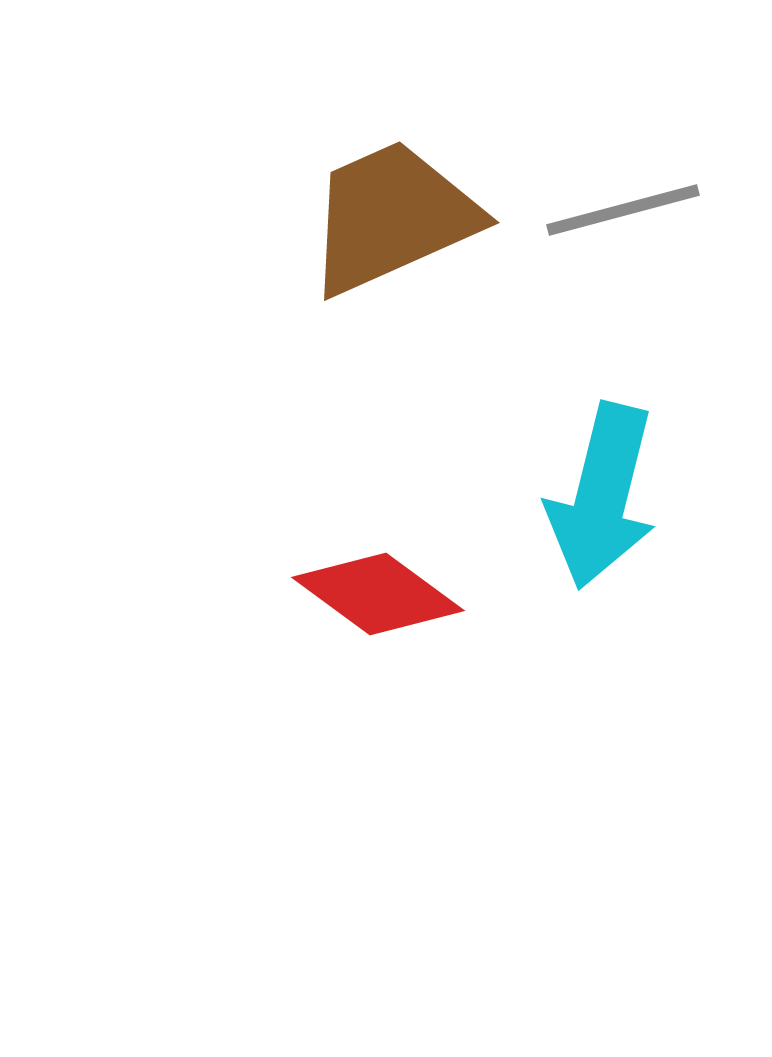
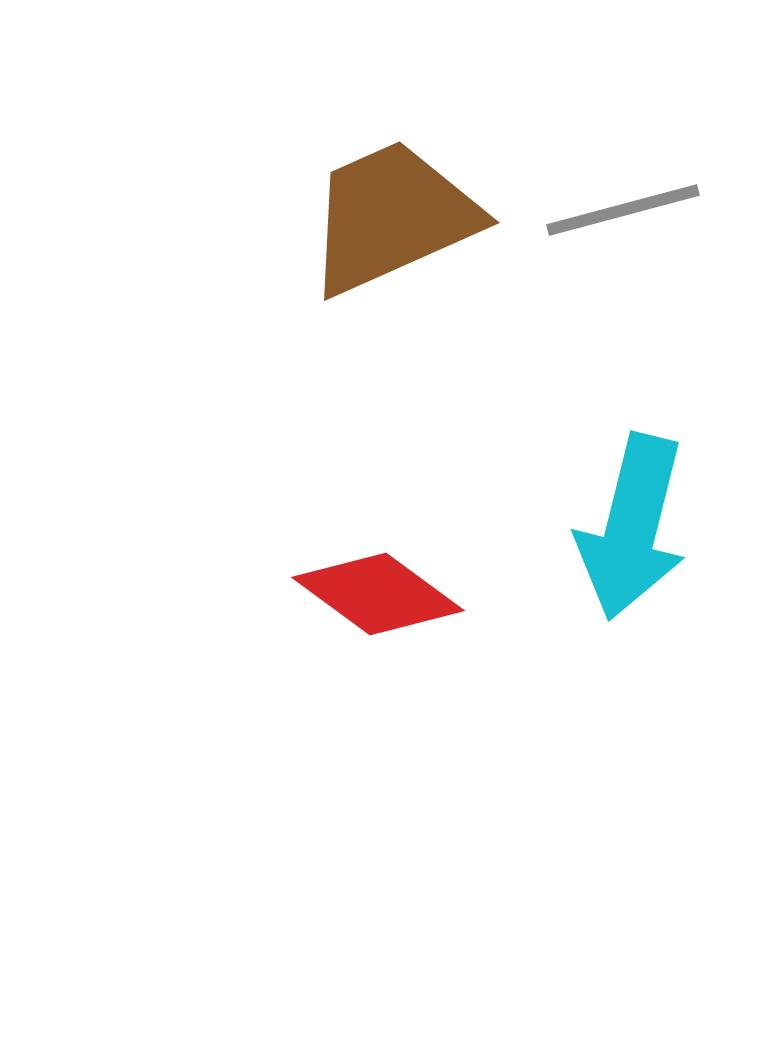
cyan arrow: moved 30 px right, 31 px down
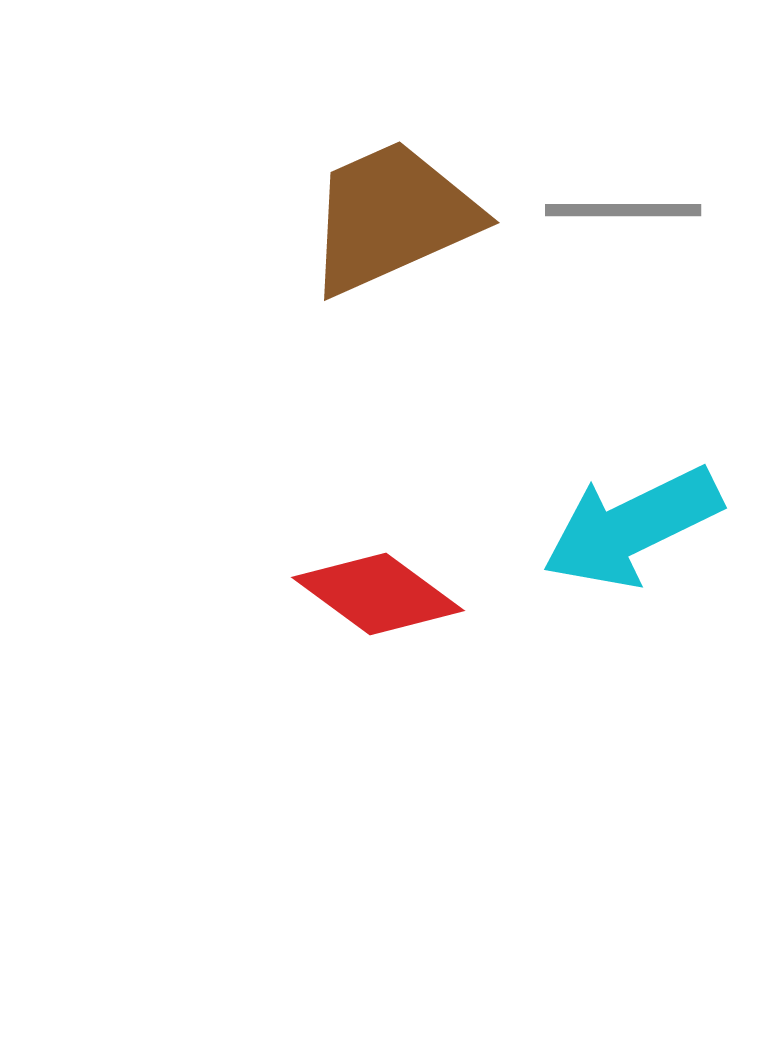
gray line: rotated 15 degrees clockwise
cyan arrow: rotated 50 degrees clockwise
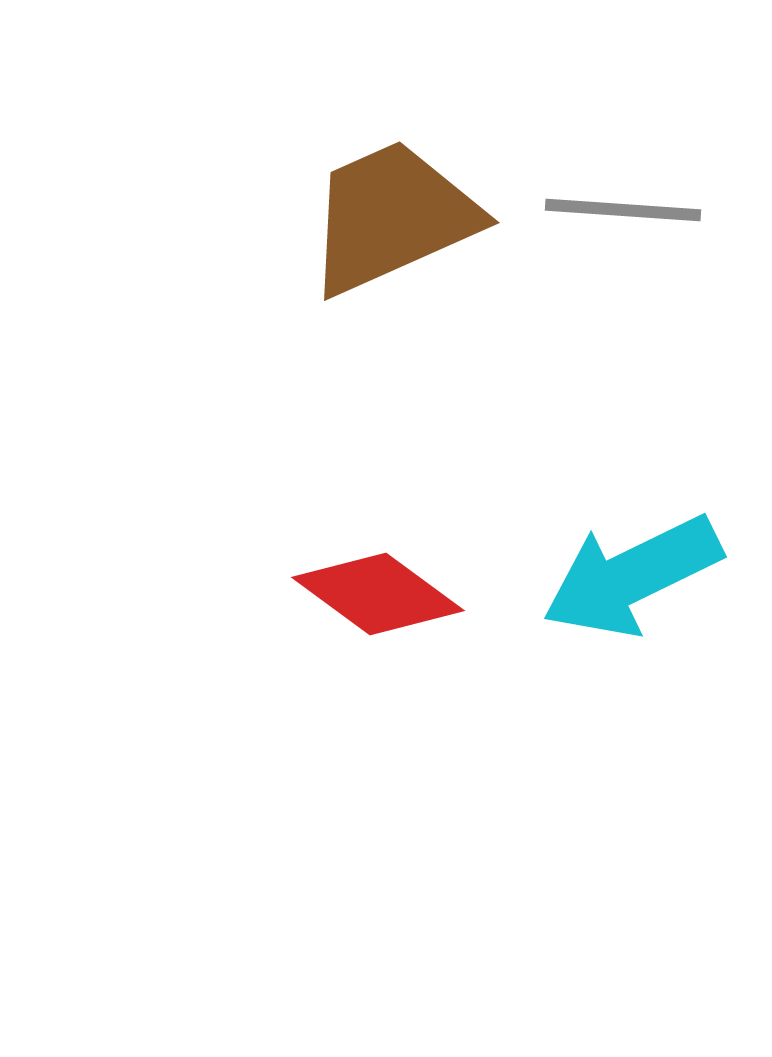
gray line: rotated 4 degrees clockwise
cyan arrow: moved 49 px down
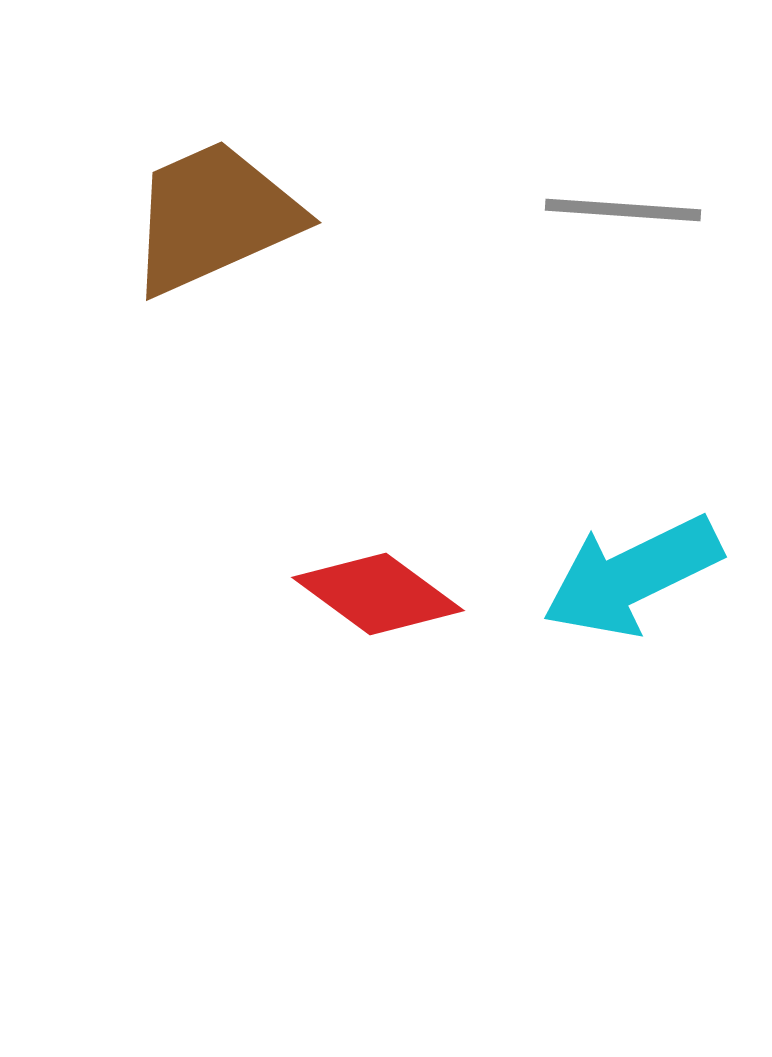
brown trapezoid: moved 178 px left
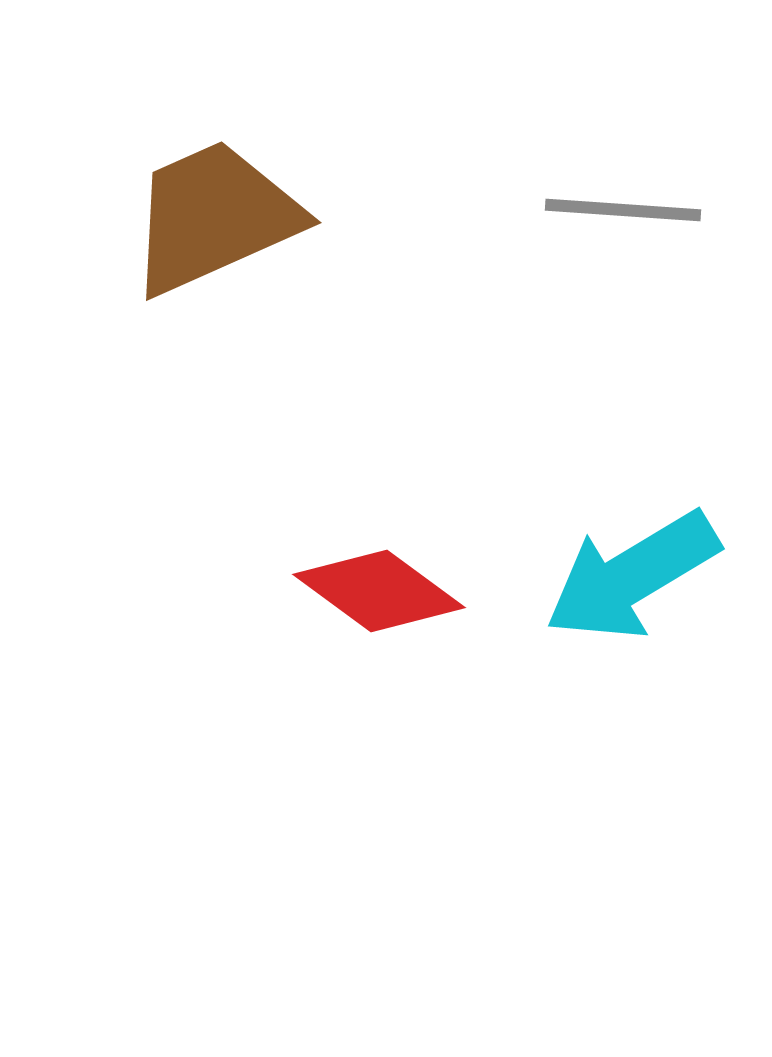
cyan arrow: rotated 5 degrees counterclockwise
red diamond: moved 1 px right, 3 px up
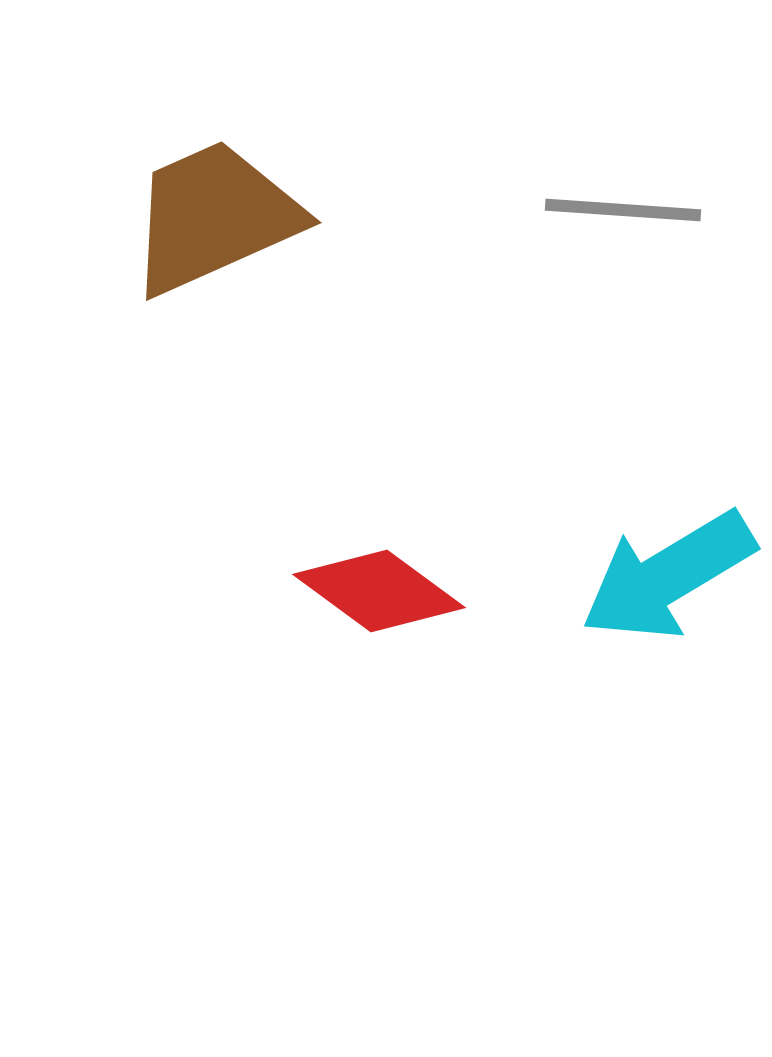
cyan arrow: moved 36 px right
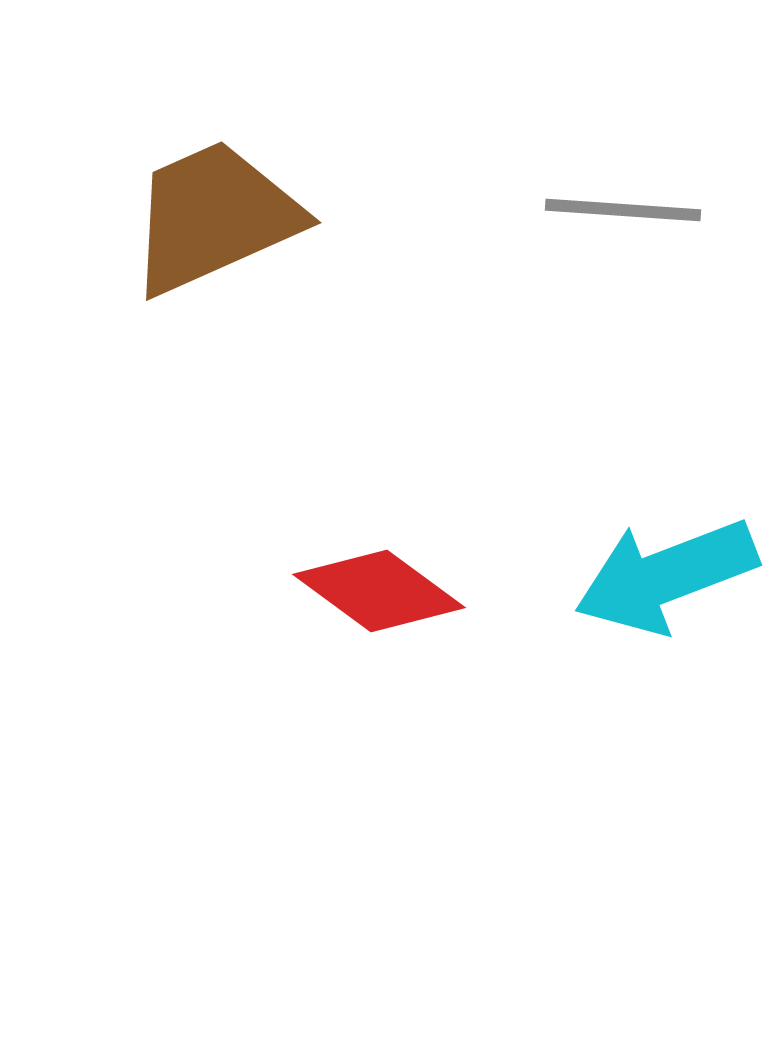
cyan arrow: moved 2 px left; rotated 10 degrees clockwise
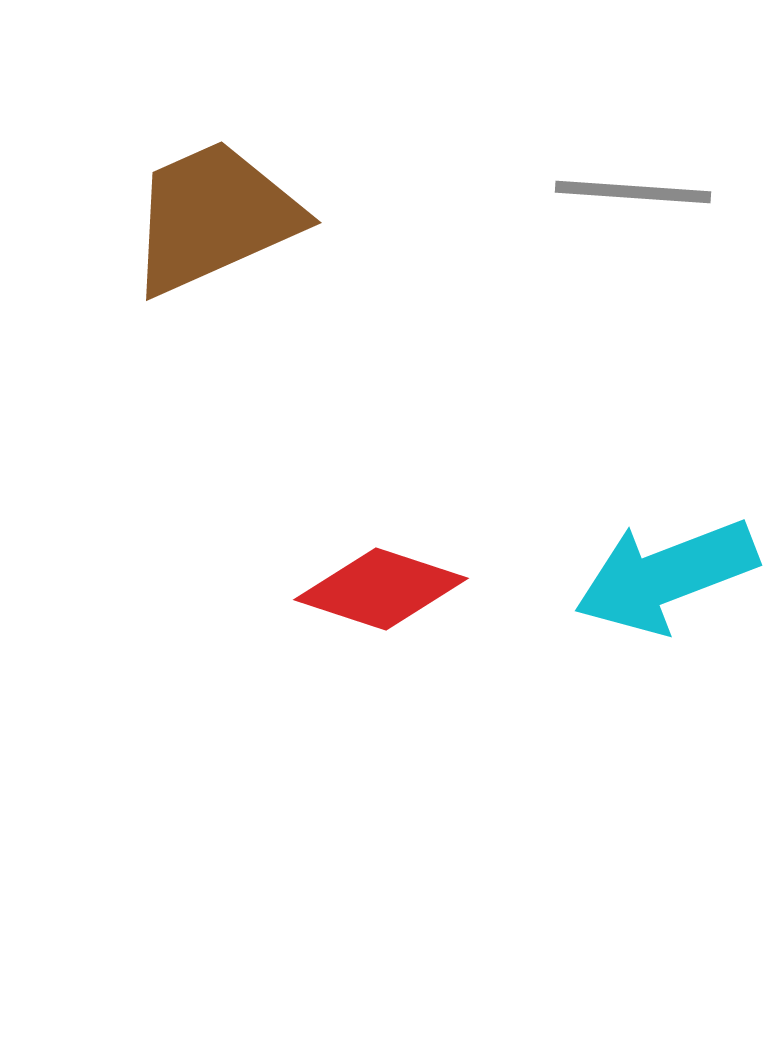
gray line: moved 10 px right, 18 px up
red diamond: moved 2 px right, 2 px up; rotated 18 degrees counterclockwise
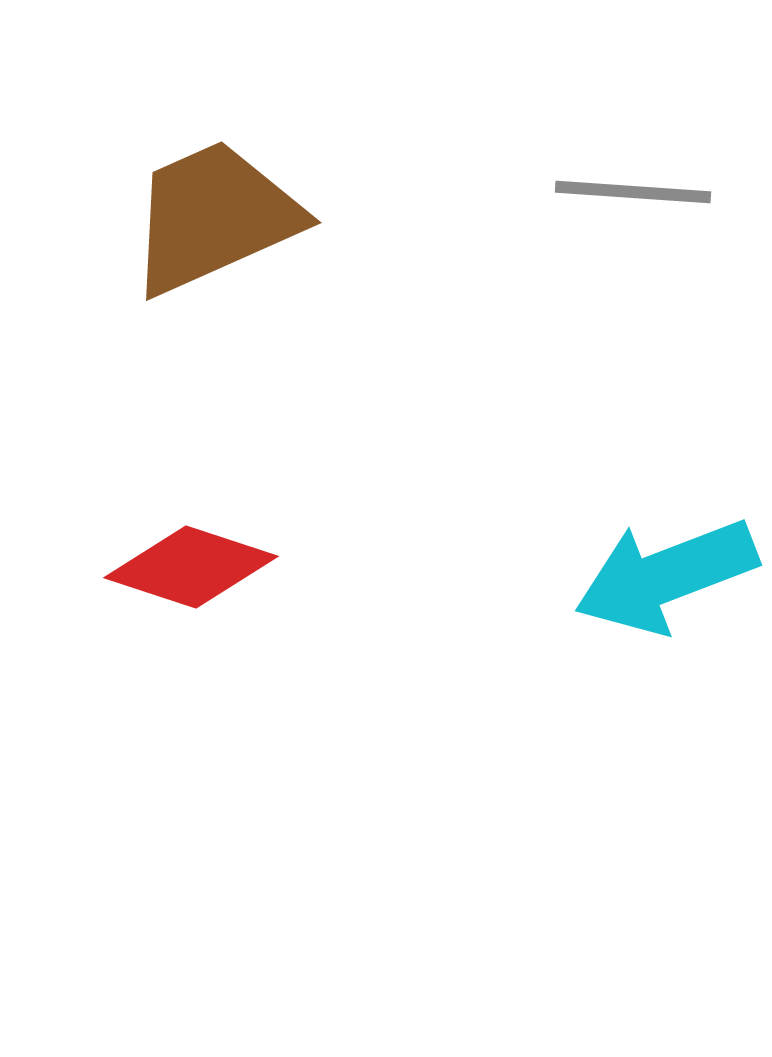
red diamond: moved 190 px left, 22 px up
